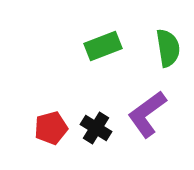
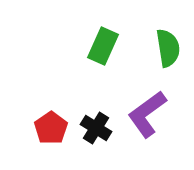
green rectangle: rotated 45 degrees counterclockwise
red pentagon: rotated 20 degrees counterclockwise
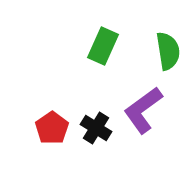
green semicircle: moved 3 px down
purple L-shape: moved 4 px left, 4 px up
red pentagon: moved 1 px right
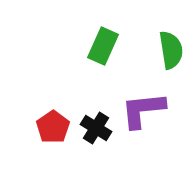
green semicircle: moved 3 px right, 1 px up
purple L-shape: rotated 30 degrees clockwise
red pentagon: moved 1 px right, 1 px up
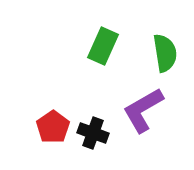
green semicircle: moved 6 px left, 3 px down
purple L-shape: rotated 24 degrees counterclockwise
black cross: moved 3 px left, 5 px down; rotated 12 degrees counterclockwise
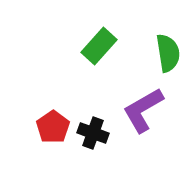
green rectangle: moved 4 px left; rotated 18 degrees clockwise
green semicircle: moved 3 px right
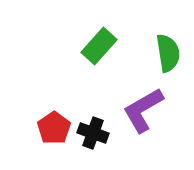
red pentagon: moved 1 px right, 1 px down
